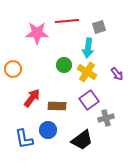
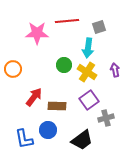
purple arrow: moved 2 px left, 4 px up; rotated 152 degrees counterclockwise
red arrow: moved 2 px right, 1 px up
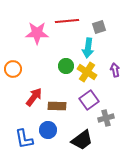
green circle: moved 2 px right, 1 px down
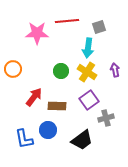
green circle: moved 5 px left, 5 px down
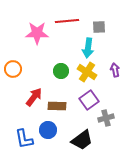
gray square: rotated 16 degrees clockwise
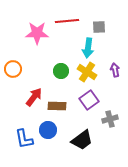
gray cross: moved 4 px right, 1 px down
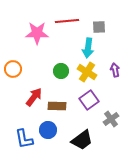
gray cross: moved 1 px right; rotated 21 degrees counterclockwise
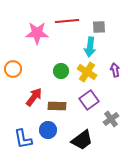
cyan arrow: moved 2 px right, 1 px up
blue L-shape: moved 1 px left
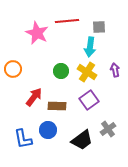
pink star: rotated 25 degrees clockwise
gray cross: moved 3 px left, 10 px down
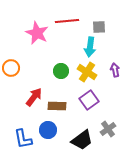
orange circle: moved 2 px left, 1 px up
